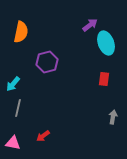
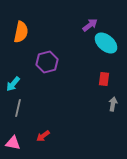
cyan ellipse: rotated 30 degrees counterclockwise
gray arrow: moved 13 px up
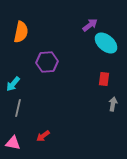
purple hexagon: rotated 10 degrees clockwise
